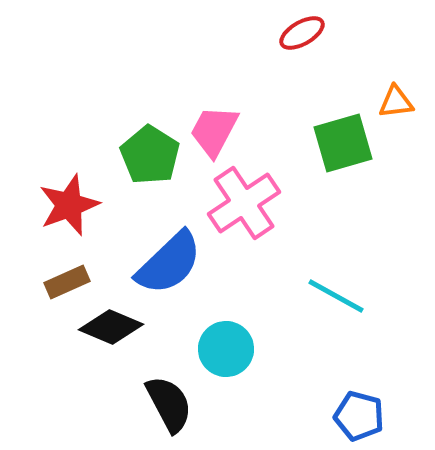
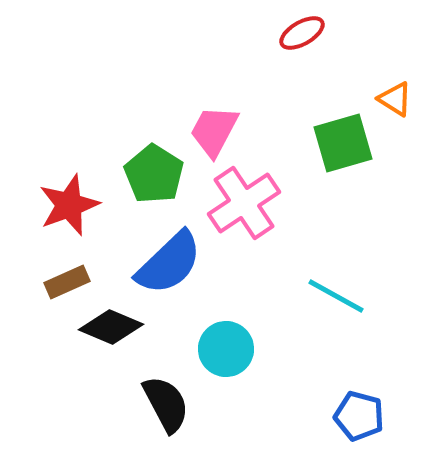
orange triangle: moved 1 px left, 3 px up; rotated 39 degrees clockwise
green pentagon: moved 4 px right, 19 px down
black semicircle: moved 3 px left
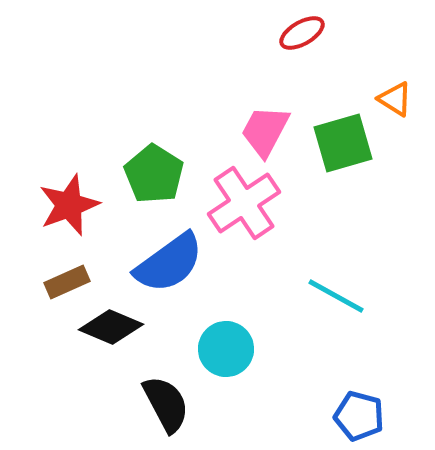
pink trapezoid: moved 51 px right
blue semicircle: rotated 8 degrees clockwise
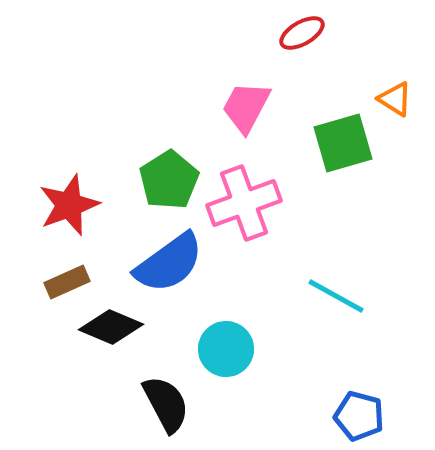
pink trapezoid: moved 19 px left, 24 px up
green pentagon: moved 15 px right, 6 px down; rotated 8 degrees clockwise
pink cross: rotated 14 degrees clockwise
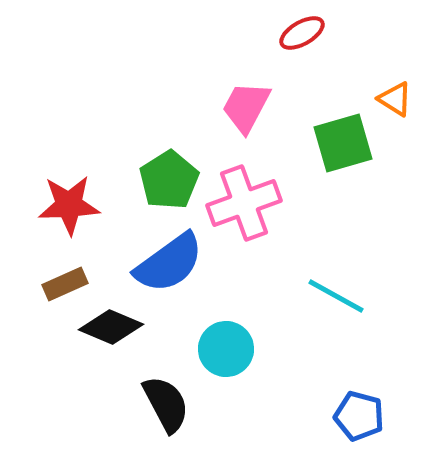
red star: rotated 18 degrees clockwise
brown rectangle: moved 2 px left, 2 px down
